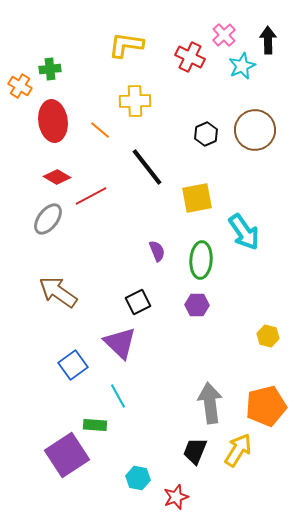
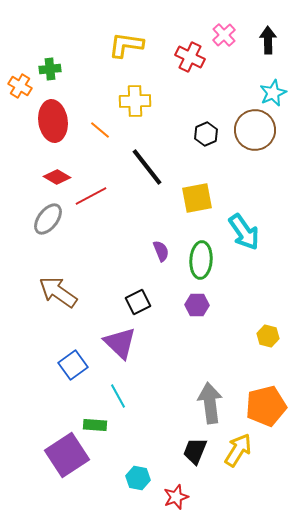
cyan star: moved 31 px right, 27 px down
purple semicircle: moved 4 px right
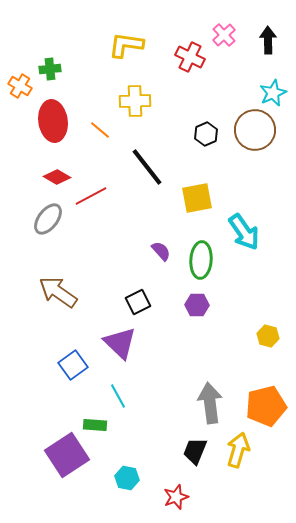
purple semicircle: rotated 20 degrees counterclockwise
yellow arrow: rotated 16 degrees counterclockwise
cyan hexagon: moved 11 px left
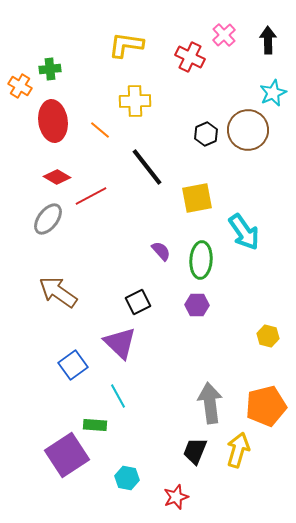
brown circle: moved 7 px left
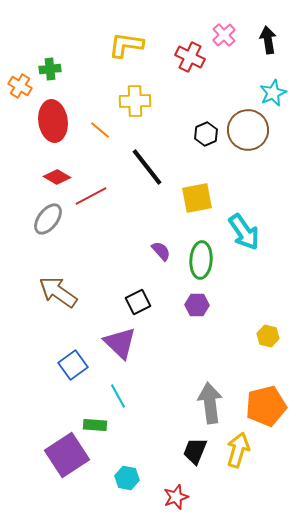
black arrow: rotated 8 degrees counterclockwise
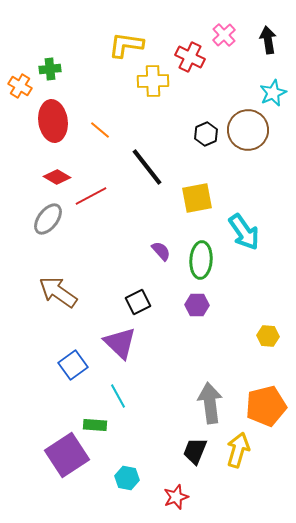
yellow cross: moved 18 px right, 20 px up
yellow hexagon: rotated 10 degrees counterclockwise
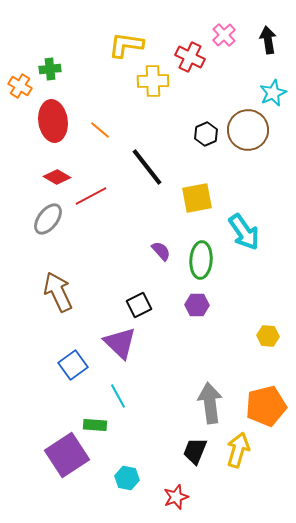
brown arrow: rotated 30 degrees clockwise
black square: moved 1 px right, 3 px down
